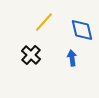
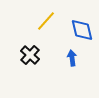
yellow line: moved 2 px right, 1 px up
black cross: moved 1 px left
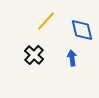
black cross: moved 4 px right
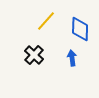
blue diamond: moved 2 px left, 1 px up; rotated 15 degrees clockwise
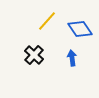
yellow line: moved 1 px right
blue diamond: rotated 35 degrees counterclockwise
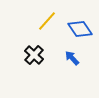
blue arrow: rotated 35 degrees counterclockwise
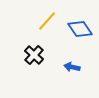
blue arrow: moved 9 px down; rotated 35 degrees counterclockwise
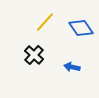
yellow line: moved 2 px left, 1 px down
blue diamond: moved 1 px right, 1 px up
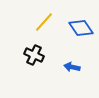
yellow line: moved 1 px left
black cross: rotated 18 degrees counterclockwise
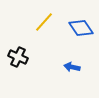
black cross: moved 16 px left, 2 px down
